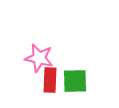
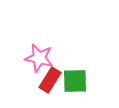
red rectangle: rotated 30 degrees clockwise
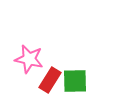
pink star: moved 10 px left, 1 px down
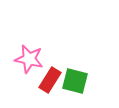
green square: rotated 16 degrees clockwise
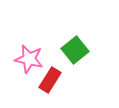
green square: moved 31 px up; rotated 36 degrees clockwise
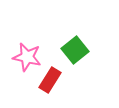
pink star: moved 2 px left, 2 px up
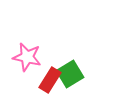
green square: moved 5 px left, 24 px down; rotated 8 degrees clockwise
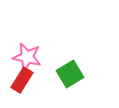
red rectangle: moved 28 px left
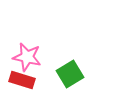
red rectangle: rotated 75 degrees clockwise
